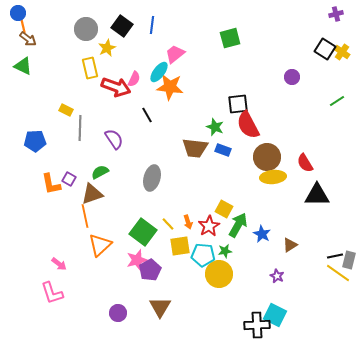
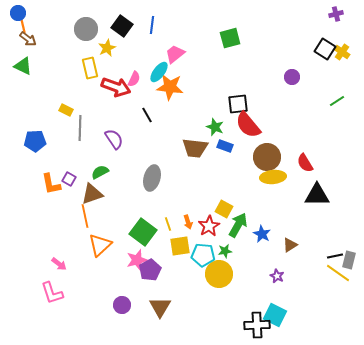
red semicircle at (248, 125): rotated 12 degrees counterclockwise
blue rectangle at (223, 150): moved 2 px right, 4 px up
yellow line at (168, 224): rotated 24 degrees clockwise
purple circle at (118, 313): moved 4 px right, 8 px up
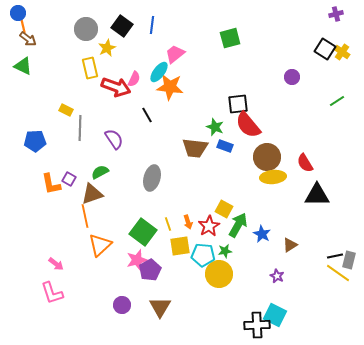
pink arrow at (59, 264): moved 3 px left
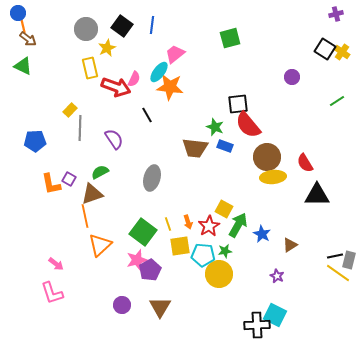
yellow rectangle at (66, 110): moved 4 px right; rotated 72 degrees counterclockwise
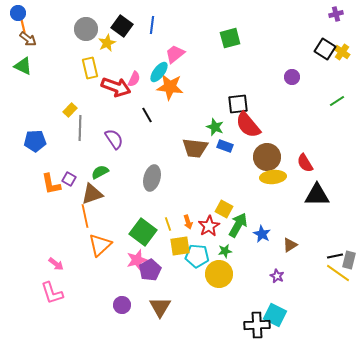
yellow star at (107, 48): moved 5 px up
cyan pentagon at (203, 255): moved 6 px left, 1 px down
